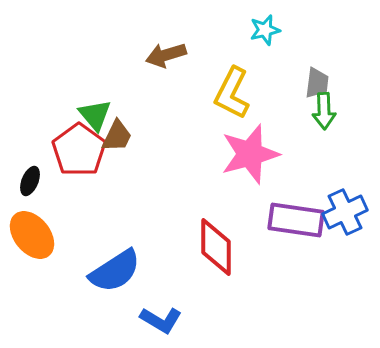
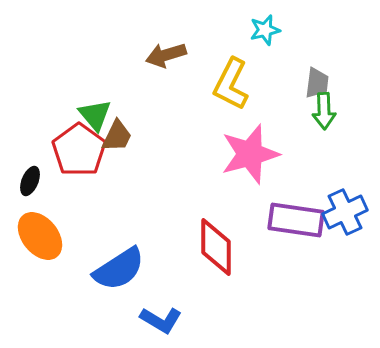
yellow L-shape: moved 1 px left, 9 px up
orange ellipse: moved 8 px right, 1 px down
blue semicircle: moved 4 px right, 2 px up
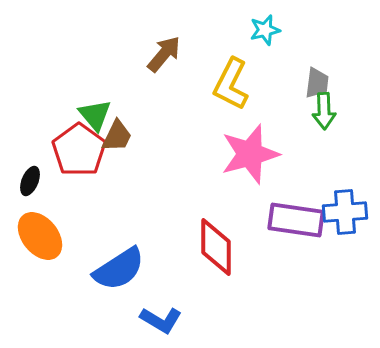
brown arrow: moved 2 px left, 1 px up; rotated 147 degrees clockwise
blue cross: rotated 21 degrees clockwise
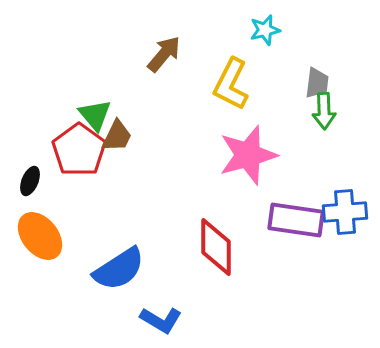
pink star: moved 2 px left, 1 px down
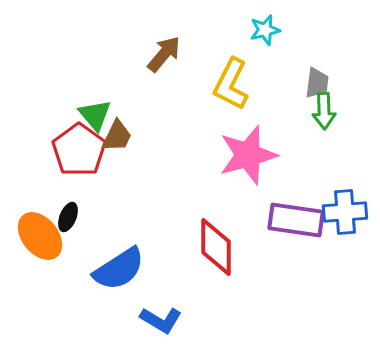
black ellipse: moved 38 px right, 36 px down
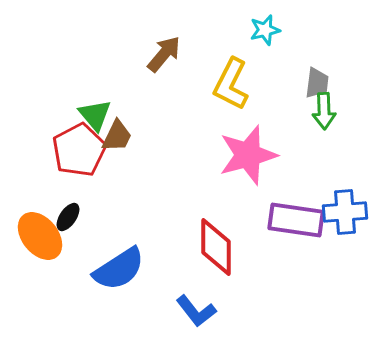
red pentagon: rotated 8 degrees clockwise
black ellipse: rotated 12 degrees clockwise
blue L-shape: moved 35 px right, 9 px up; rotated 21 degrees clockwise
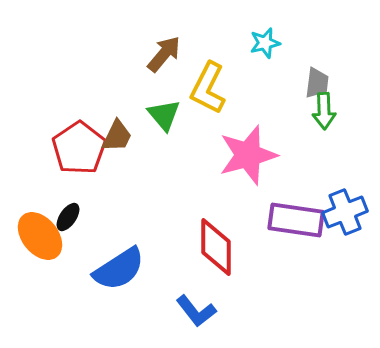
cyan star: moved 13 px down
yellow L-shape: moved 23 px left, 4 px down
green triangle: moved 69 px right
red pentagon: moved 2 px up; rotated 6 degrees counterclockwise
blue cross: rotated 18 degrees counterclockwise
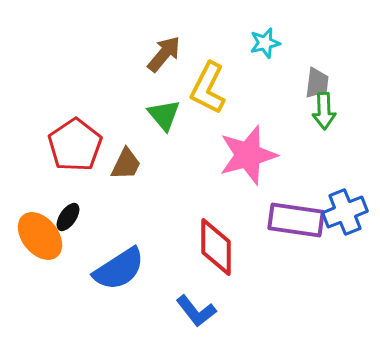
brown trapezoid: moved 9 px right, 28 px down
red pentagon: moved 4 px left, 3 px up
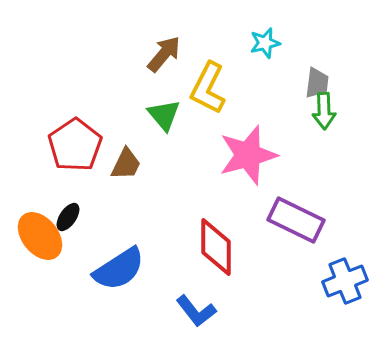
blue cross: moved 69 px down
purple rectangle: rotated 18 degrees clockwise
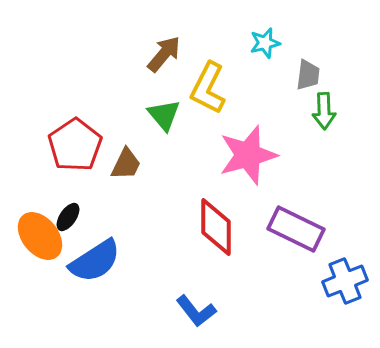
gray trapezoid: moved 9 px left, 8 px up
purple rectangle: moved 9 px down
red diamond: moved 20 px up
blue semicircle: moved 24 px left, 8 px up
